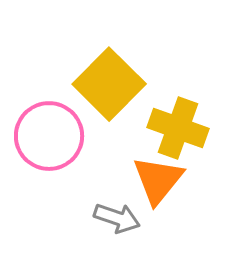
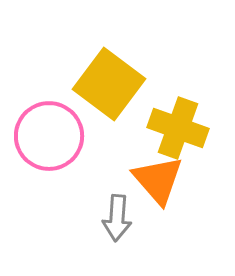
yellow square: rotated 8 degrees counterclockwise
orange triangle: rotated 20 degrees counterclockwise
gray arrow: rotated 75 degrees clockwise
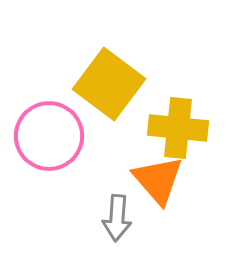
yellow cross: rotated 14 degrees counterclockwise
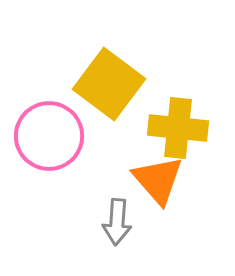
gray arrow: moved 4 px down
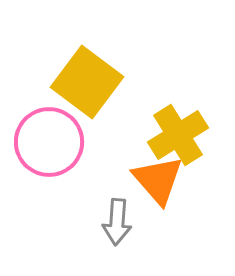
yellow square: moved 22 px left, 2 px up
yellow cross: moved 7 px down; rotated 38 degrees counterclockwise
pink circle: moved 6 px down
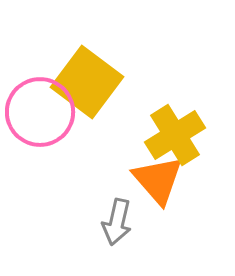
yellow cross: moved 3 px left
pink circle: moved 9 px left, 30 px up
gray arrow: rotated 9 degrees clockwise
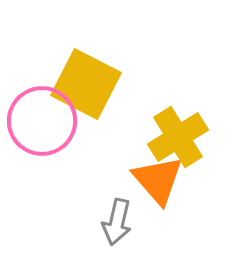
yellow square: moved 1 px left, 2 px down; rotated 10 degrees counterclockwise
pink circle: moved 2 px right, 9 px down
yellow cross: moved 3 px right, 2 px down
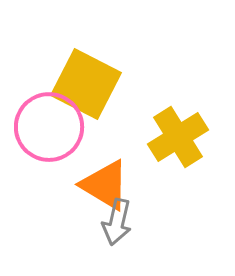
pink circle: moved 7 px right, 6 px down
orange triangle: moved 53 px left, 5 px down; rotated 18 degrees counterclockwise
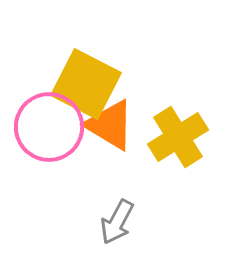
orange triangle: moved 5 px right, 60 px up
gray arrow: rotated 15 degrees clockwise
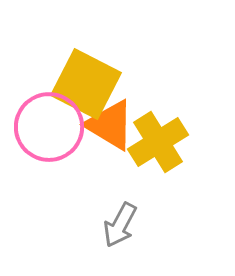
yellow cross: moved 20 px left, 5 px down
gray arrow: moved 3 px right, 3 px down
